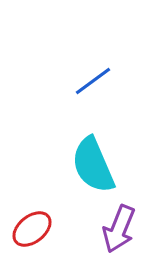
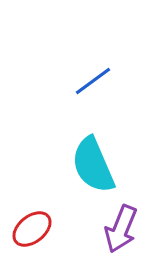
purple arrow: moved 2 px right
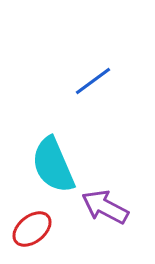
cyan semicircle: moved 40 px left
purple arrow: moved 16 px left, 22 px up; rotated 96 degrees clockwise
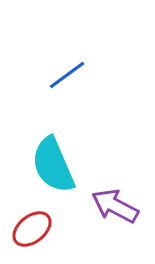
blue line: moved 26 px left, 6 px up
purple arrow: moved 10 px right, 1 px up
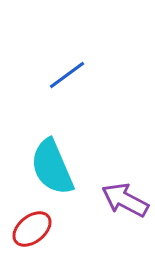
cyan semicircle: moved 1 px left, 2 px down
purple arrow: moved 10 px right, 6 px up
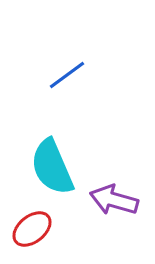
purple arrow: moved 11 px left; rotated 12 degrees counterclockwise
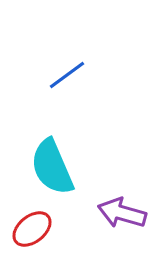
purple arrow: moved 8 px right, 13 px down
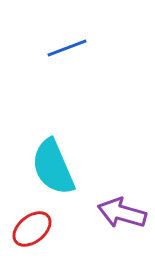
blue line: moved 27 px up; rotated 15 degrees clockwise
cyan semicircle: moved 1 px right
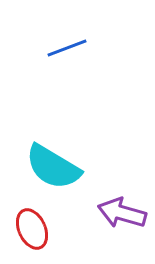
cyan semicircle: rotated 36 degrees counterclockwise
red ellipse: rotated 75 degrees counterclockwise
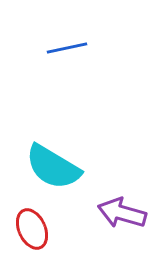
blue line: rotated 9 degrees clockwise
